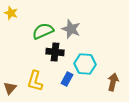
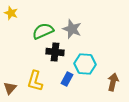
gray star: moved 1 px right
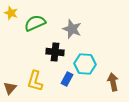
green semicircle: moved 8 px left, 8 px up
brown arrow: rotated 24 degrees counterclockwise
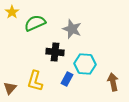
yellow star: moved 1 px right, 1 px up; rotated 16 degrees clockwise
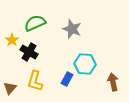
yellow star: moved 28 px down
black cross: moved 26 px left; rotated 24 degrees clockwise
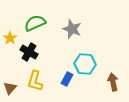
yellow star: moved 2 px left, 2 px up
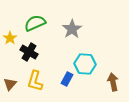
gray star: rotated 18 degrees clockwise
brown triangle: moved 4 px up
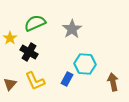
yellow L-shape: rotated 40 degrees counterclockwise
